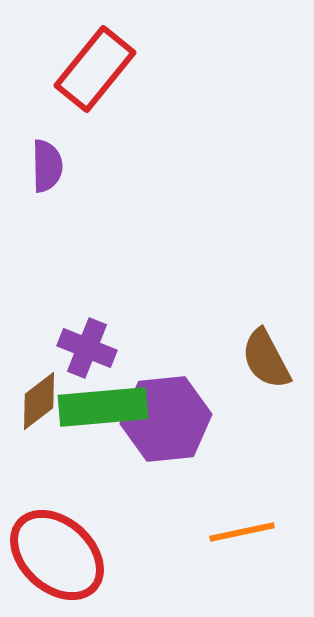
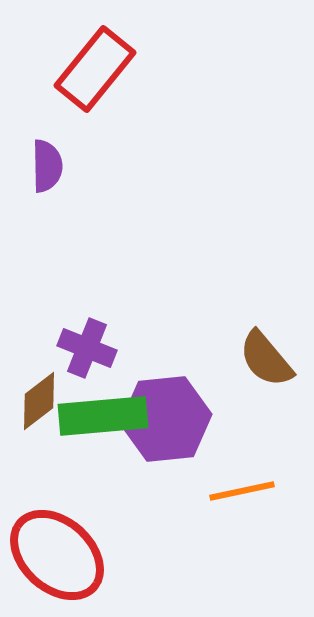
brown semicircle: rotated 12 degrees counterclockwise
green rectangle: moved 9 px down
orange line: moved 41 px up
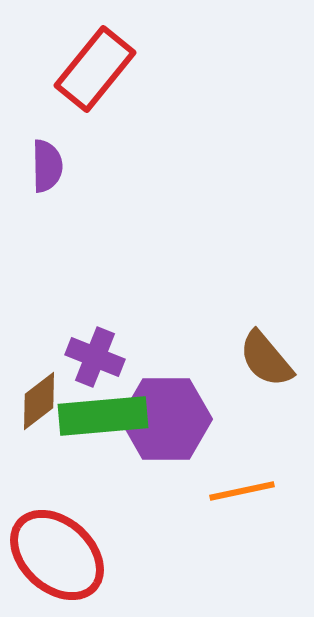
purple cross: moved 8 px right, 9 px down
purple hexagon: rotated 6 degrees clockwise
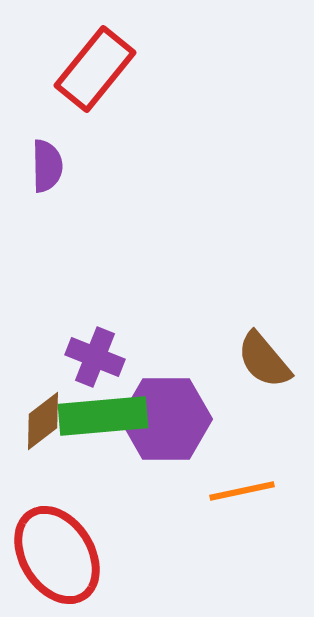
brown semicircle: moved 2 px left, 1 px down
brown diamond: moved 4 px right, 20 px down
red ellipse: rotated 16 degrees clockwise
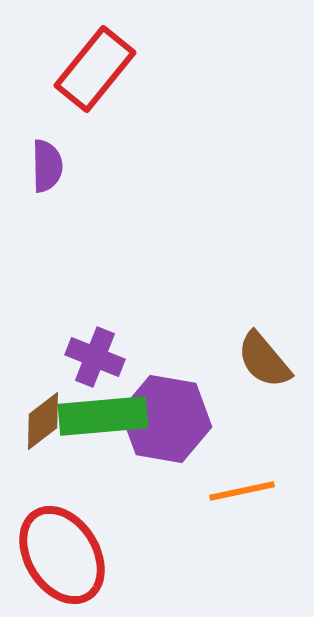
purple hexagon: rotated 10 degrees clockwise
red ellipse: moved 5 px right
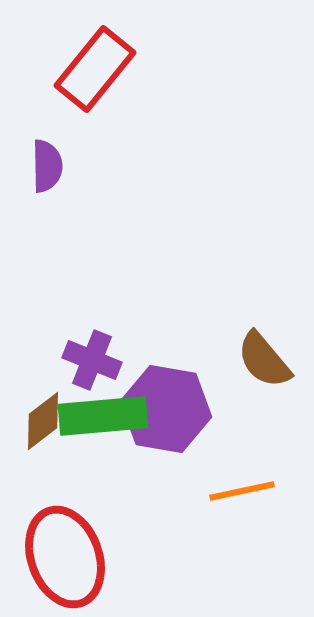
purple cross: moved 3 px left, 3 px down
purple hexagon: moved 10 px up
red ellipse: moved 3 px right, 2 px down; rotated 12 degrees clockwise
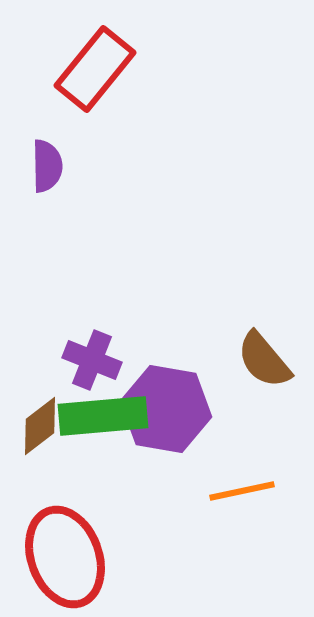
brown diamond: moved 3 px left, 5 px down
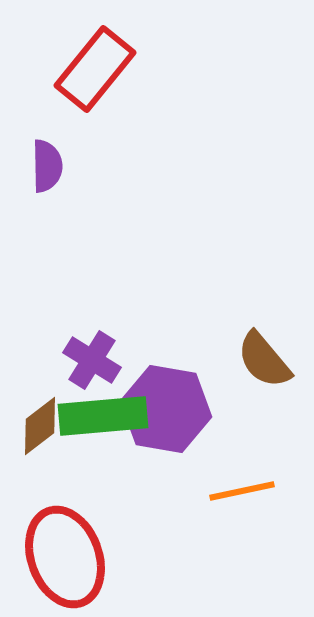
purple cross: rotated 10 degrees clockwise
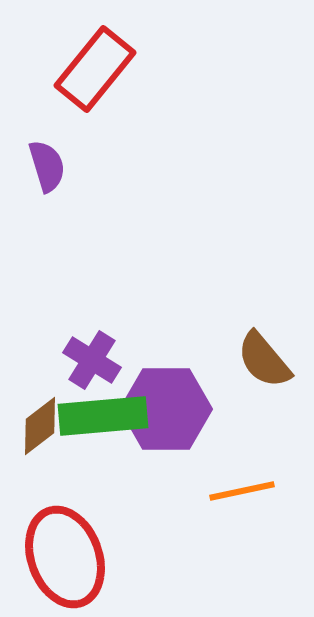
purple semicircle: rotated 16 degrees counterclockwise
purple hexagon: rotated 10 degrees counterclockwise
